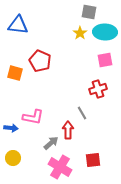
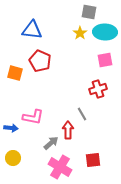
blue triangle: moved 14 px right, 5 px down
gray line: moved 1 px down
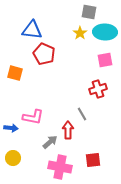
red pentagon: moved 4 px right, 7 px up
gray arrow: moved 1 px left, 1 px up
pink cross: rotated 20 degrees counterclockwise
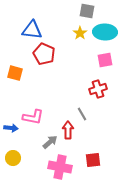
gray square: moved 2 px left, 1 px up
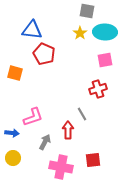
pink L-shape: rotated 30 degrees counterclockwise
blue arrow: moved 1 px right, 5 px down
gray arrow: moved 5 px left; rotated 21 degrees counterclockwise
pink cross: moved 1 px right
